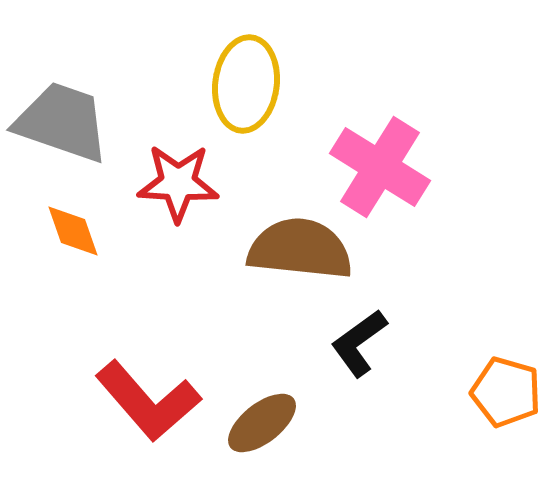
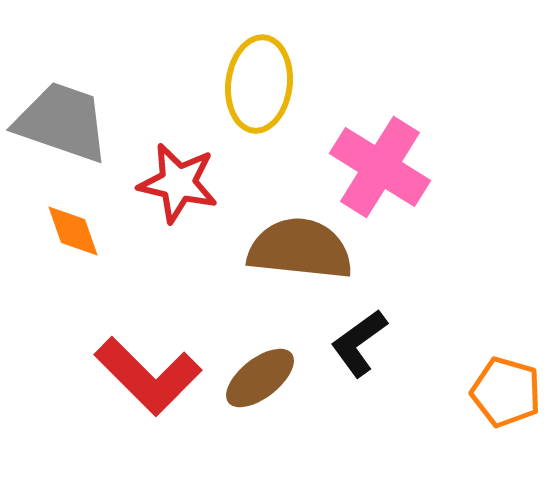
yellow ellipse: moved 13 px right
red star: rotated 10 degrees clockwise
red L-shape: moved 25 px up; rotated 4 degrees counterclockwise
brown ellipse: moved 2 px left, 45 px up
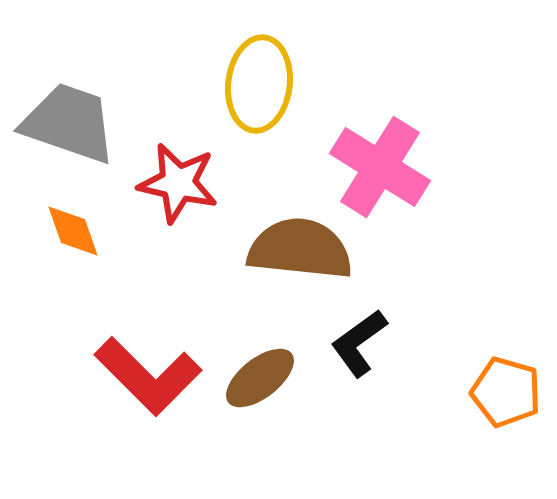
gray trapezoid: moved 7 px right, 1 px down
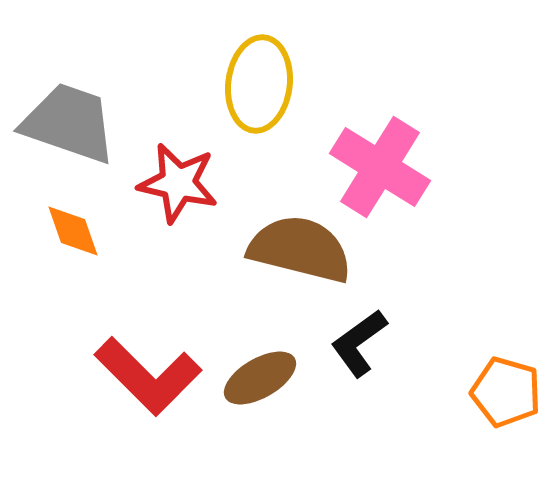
brown semicircle: rotated 8 degrees clockwise
brown ellipse: rotated 8 degrees clockwise
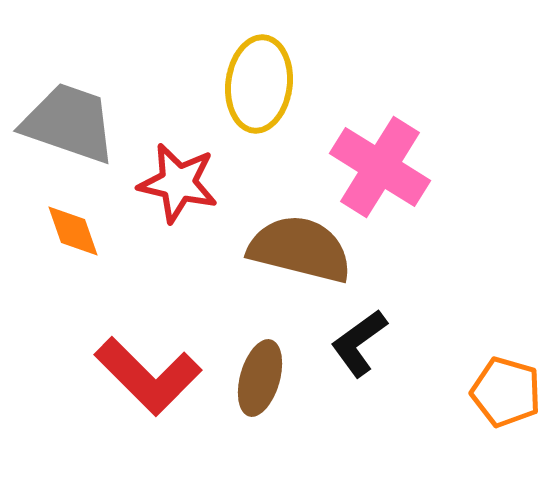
brown ellipse: rotated 44 degrees counterclockwise
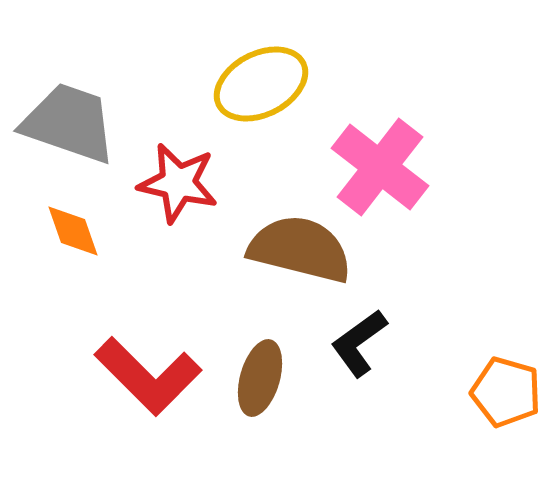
yellow ellipse: moved 2 px right; rotated 56 degrees clockwise
pink cross: rotated 6 degrees clockwise
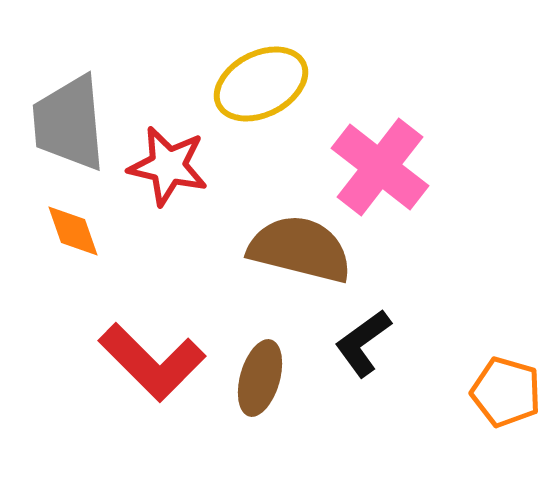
gray trapezoid: rotated 114 degrees counterclockwise
red star: moved 10 px left, 17 px up
black L-shape: moved 4 px right
red L-shape: moved 4 px right, 14 px up
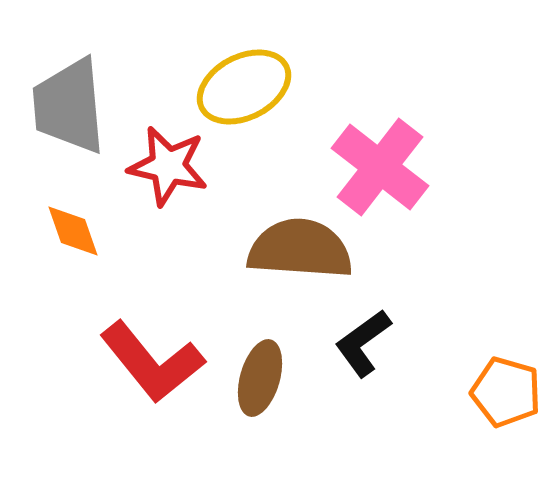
yellow ellipse: moved 17 px left, 3 px down
gray trapezoid: moved 17 px up
brown semicircle: rotated 10 degrees counterclockwise
red L-shape: rotated 6 degrees clockwise
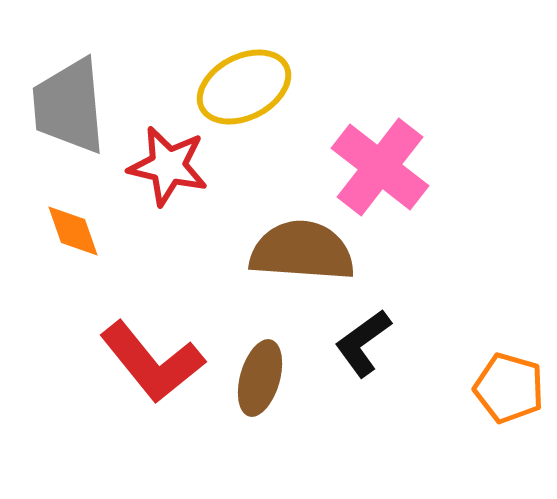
brown semicircle: moved 2 px right, 2 px down
orange pentagon: moved 3 px right, 4 px up
